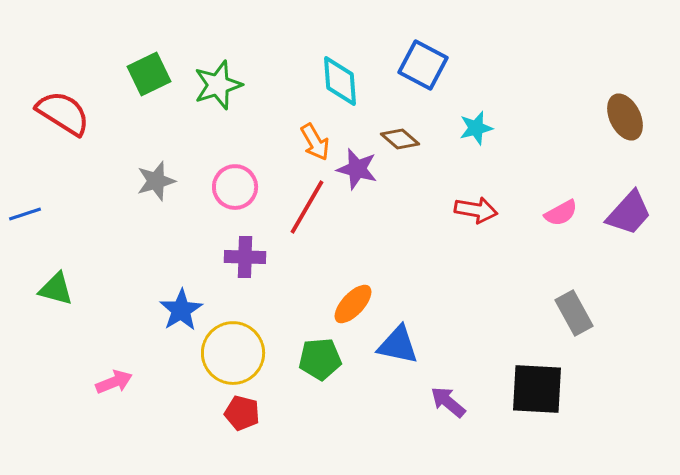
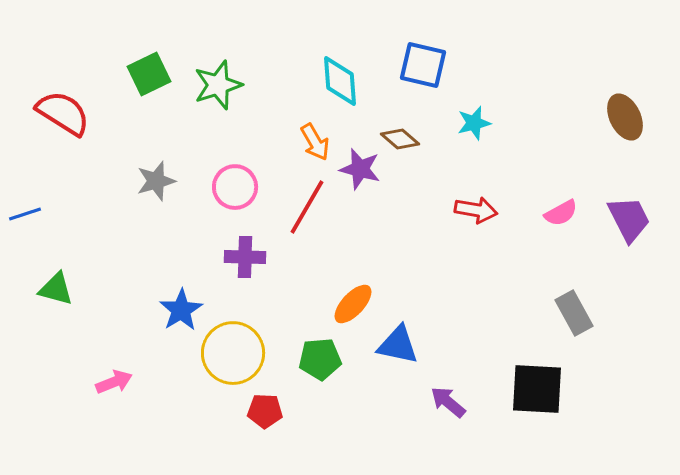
blue square: rotated 15 degrees counterclockwise
cyan star: moved 2 px left, 5 px up
purple star: moved 3 px right
purple trapezoid: moved 6 px down; rotated 69 degrees counterclockwise
red pentagon: moved 23 px right, 2 px up; rotated 12 degrees counterclockwise
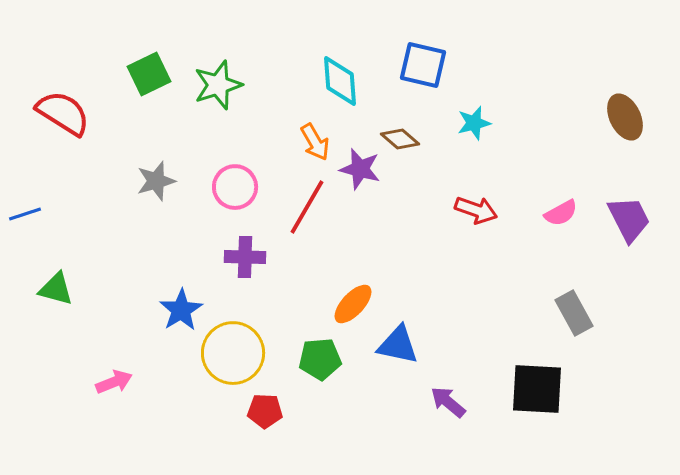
red arrow: rotated 9 degrees clockwise
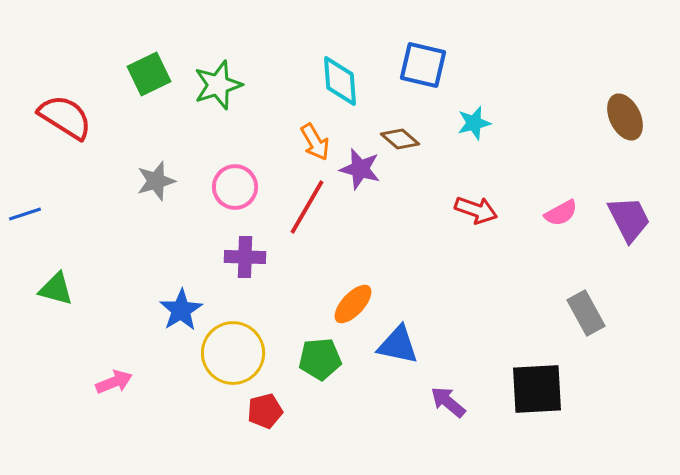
red semicircle: moved 2 px right, 4 px down
gray rectangle: moved 12 px right
black square: rotated 6 degrees counterclockwise
red pentagon: rotated 16 degrees counterclockwise
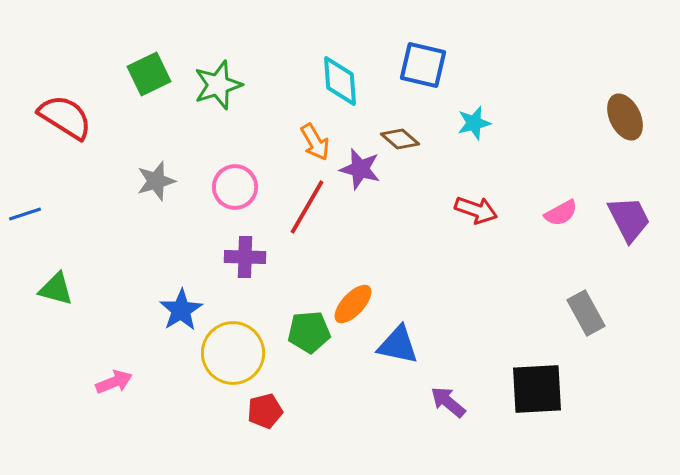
green pentagon: moved 11 px left, 27 px up
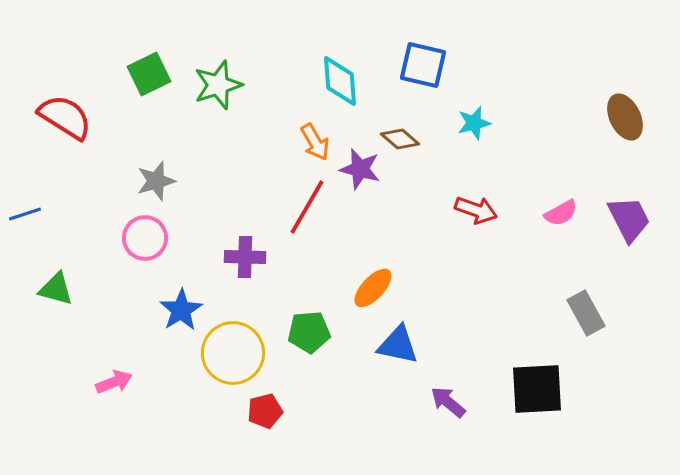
pink circle: moved 90 px left, 51 px down
orange ellipse: moved 20 px right, 16 px up
